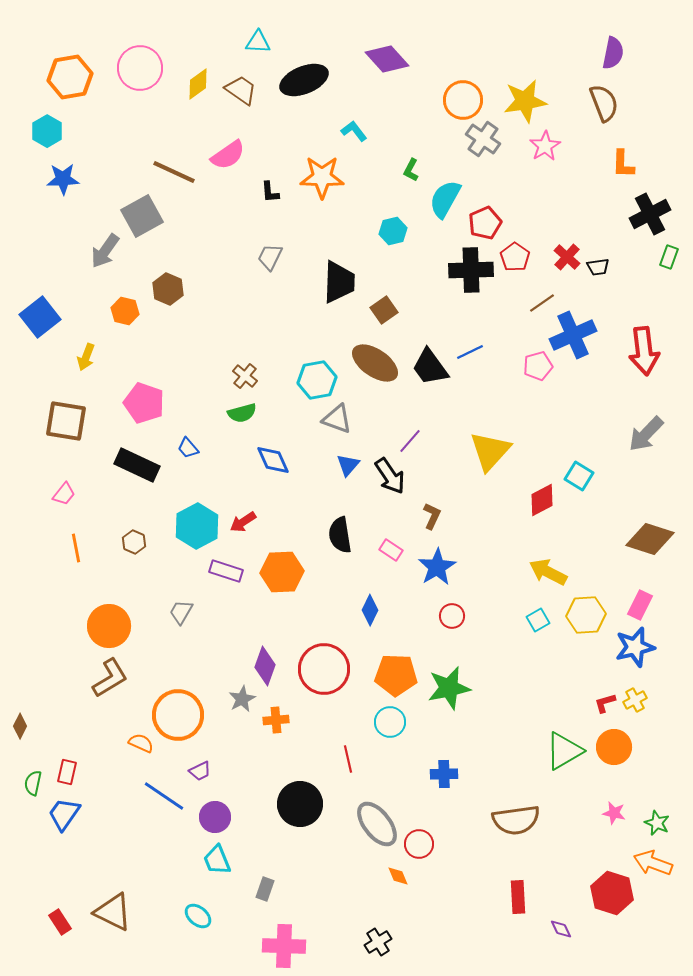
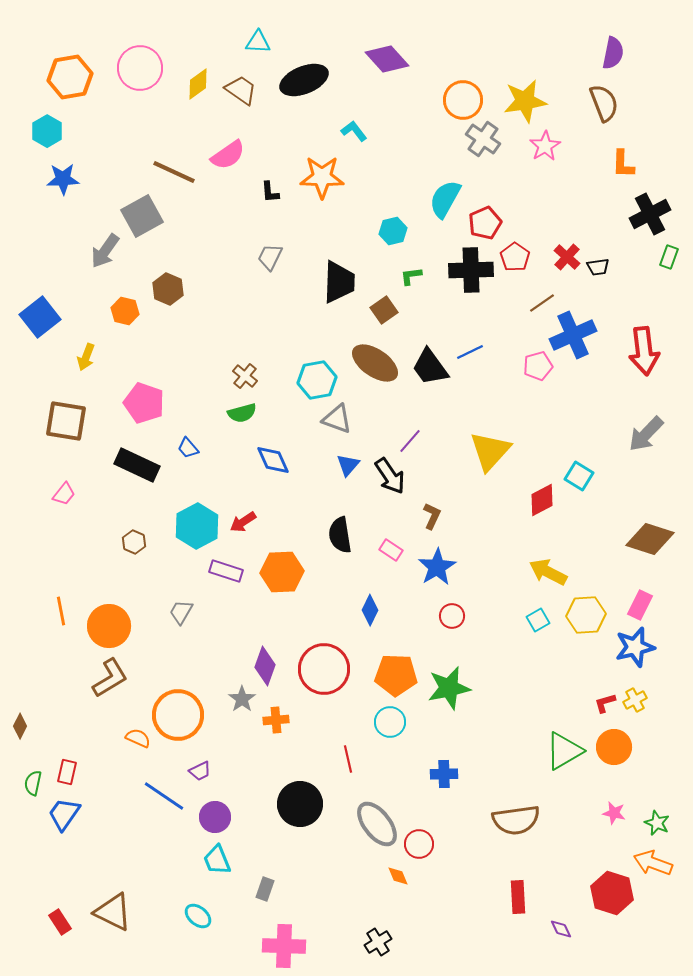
green L-shape at (411, 170): moved 106 px down; rotated 55 degrees clockwise
orange line at (76, 548): moved 15 px left, 63 px down
gray star at (242, 699): rotated 8 degrees counterclockwise
orange semicircle at (141, 743): moved 3 px left, 5 px up
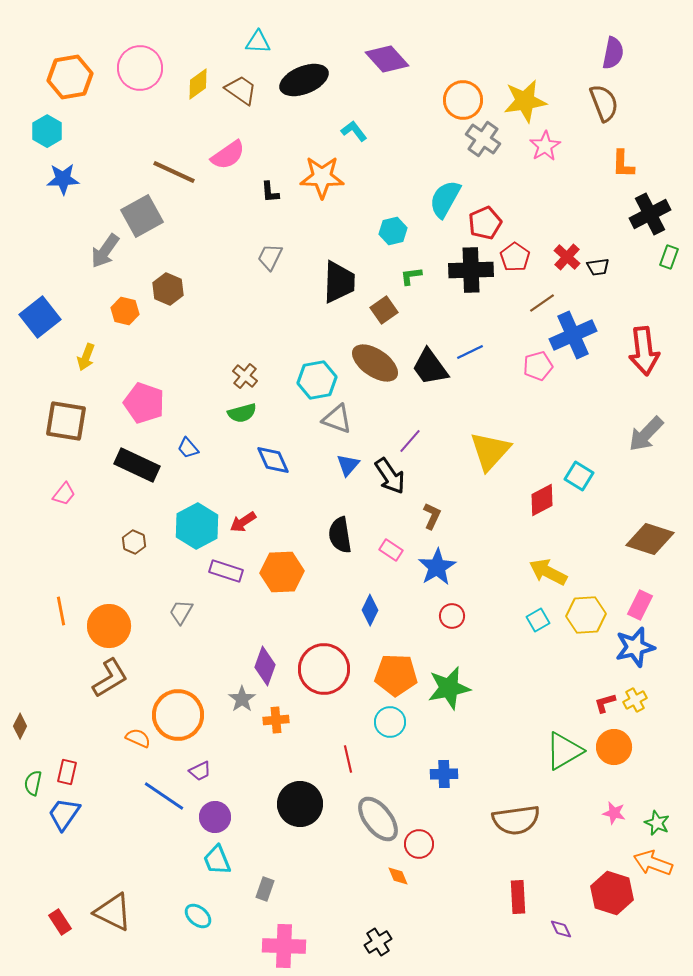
gray ellipse at (377, 824): moved 1 px right, 5 px up
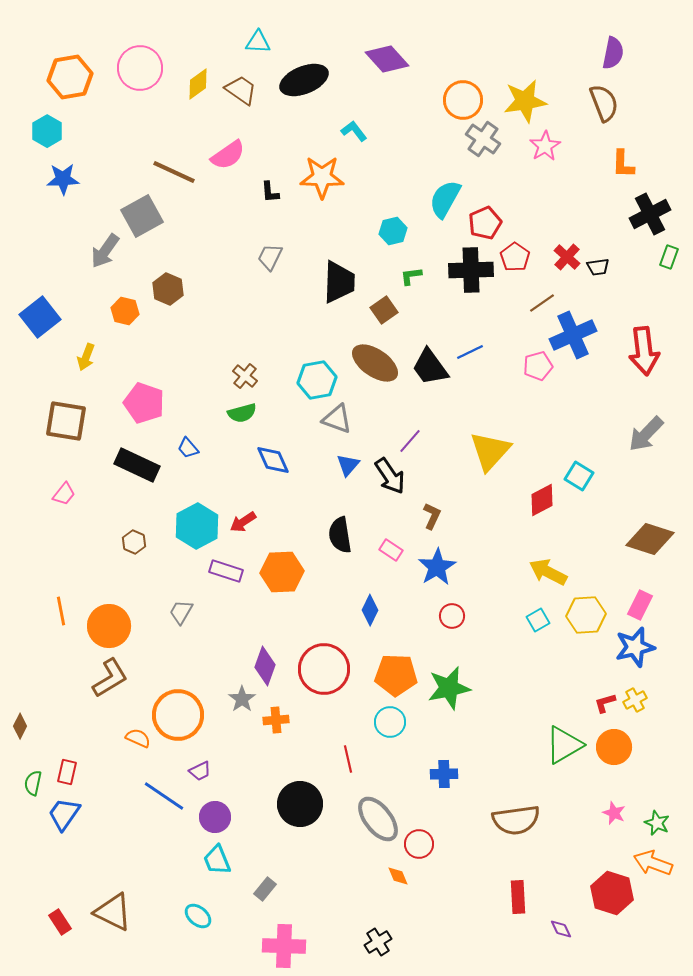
green triangle at (564, 751): moved 6 px up
pink star at (614, 813): rotated 10 degrees clockwise
gray rectangle at (265, 889): rotated 20 degrees clockwise
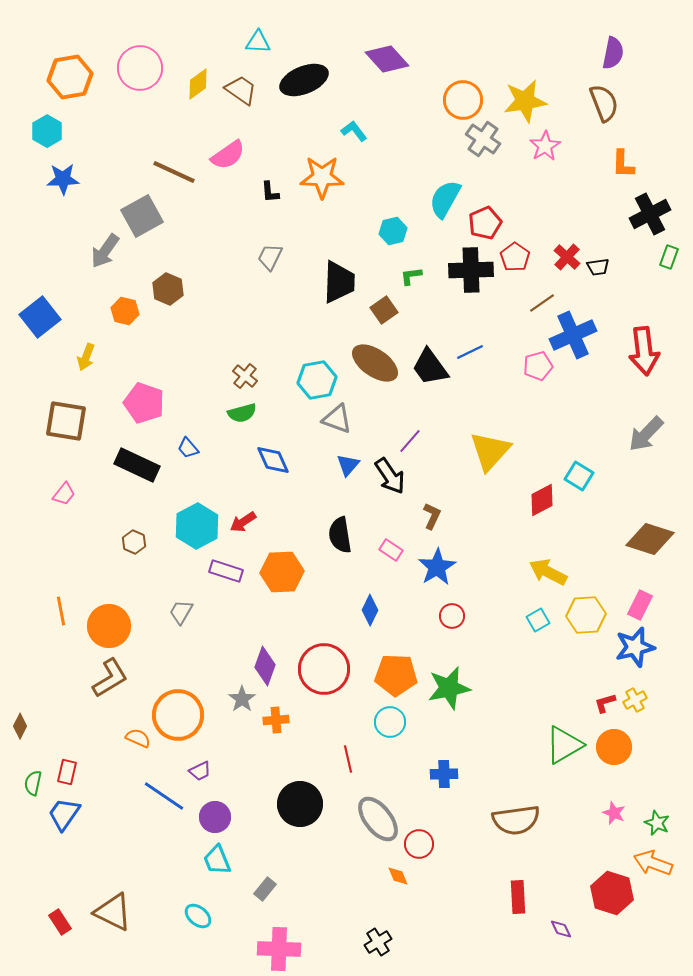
pink cross at (284, 946): moved 5 px left, 3 px down
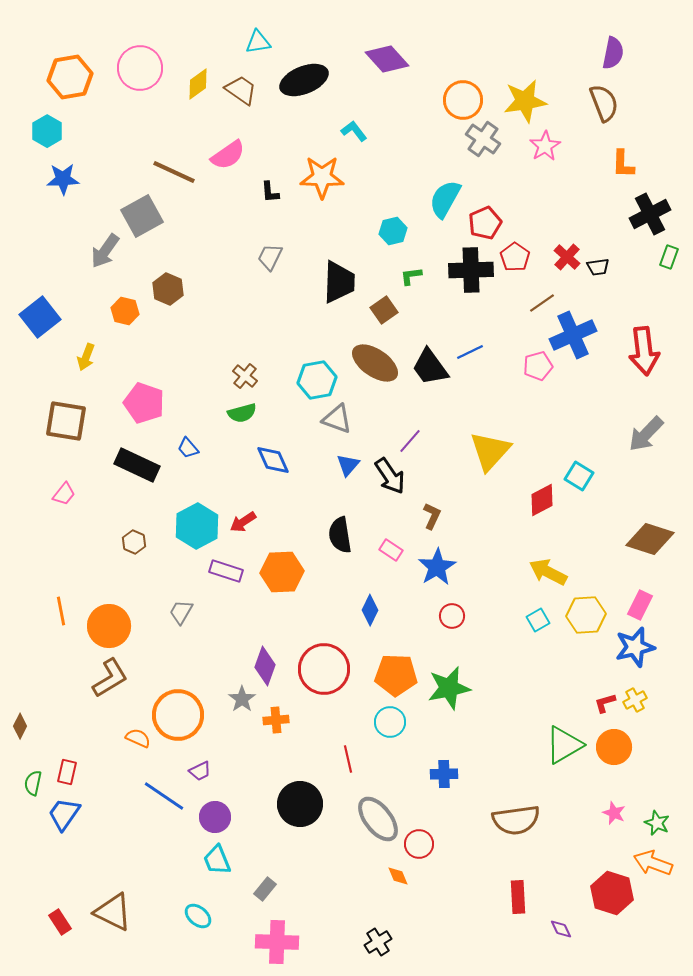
cyan triangle at (258, 42): rotated 12 degrees counterclockwise
pink cross at (279, 949): moved 2 px left, 7 px up
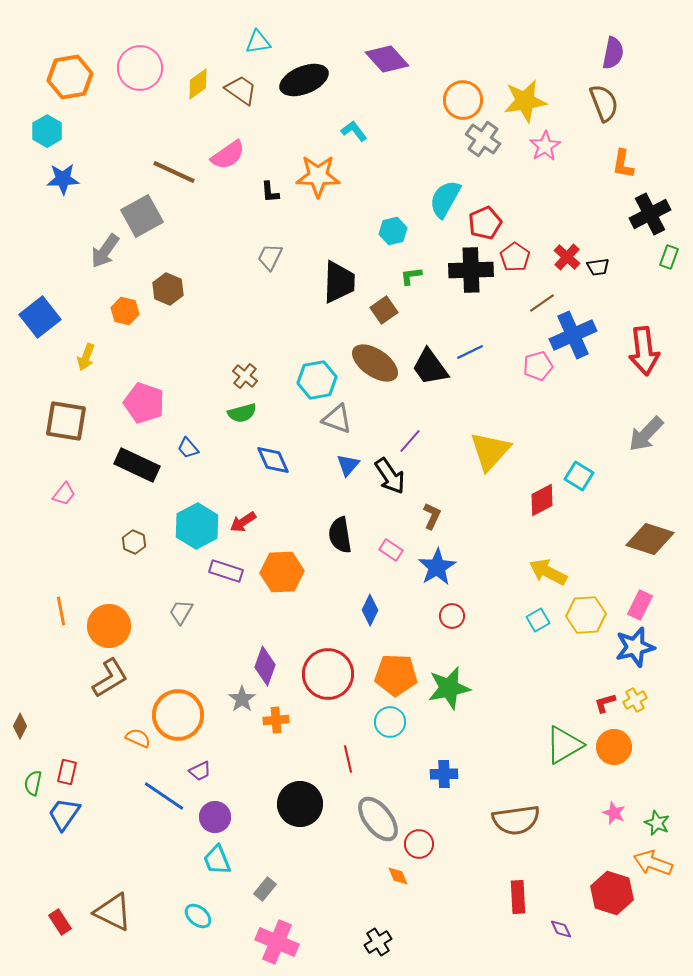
orange L-shape at (623, 164): rotated 8 degrees clockwise
orange star at (322, 177): moved 4 px left, 1 px up
red circle at (324, 669): moved 4 px right, 5 px down
pink cross at (277, 942): rotated 21 degrees clockwise
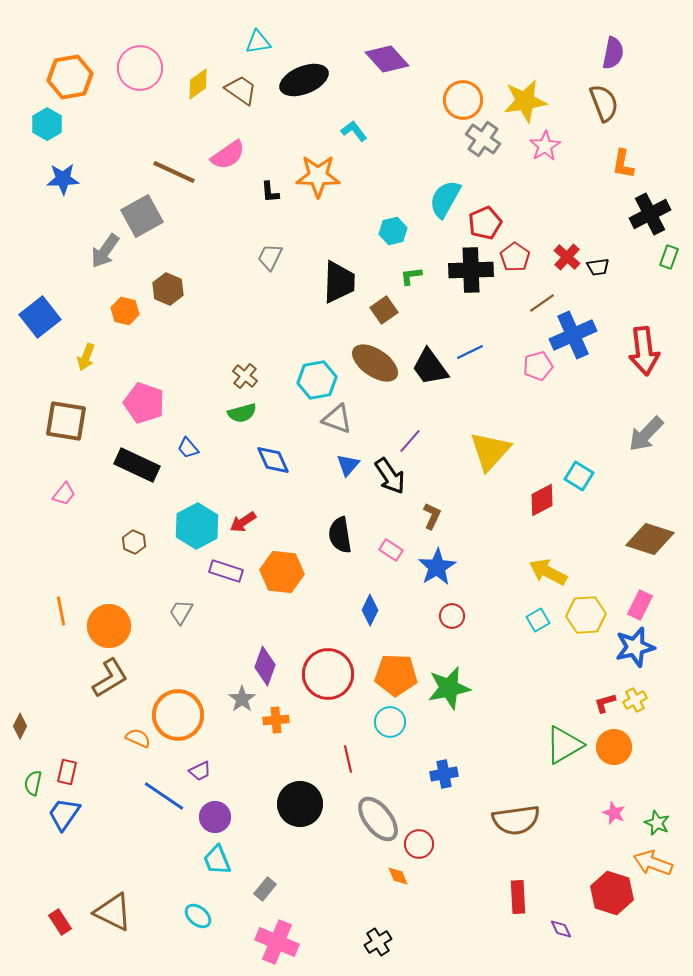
cyan hexagon at (47, 131): moved 7 px up
orange hexagon at (282, 572): rotated 9 degrees clockwise
blue cross at (444, 774): rotated 8 degrees counterclockwise
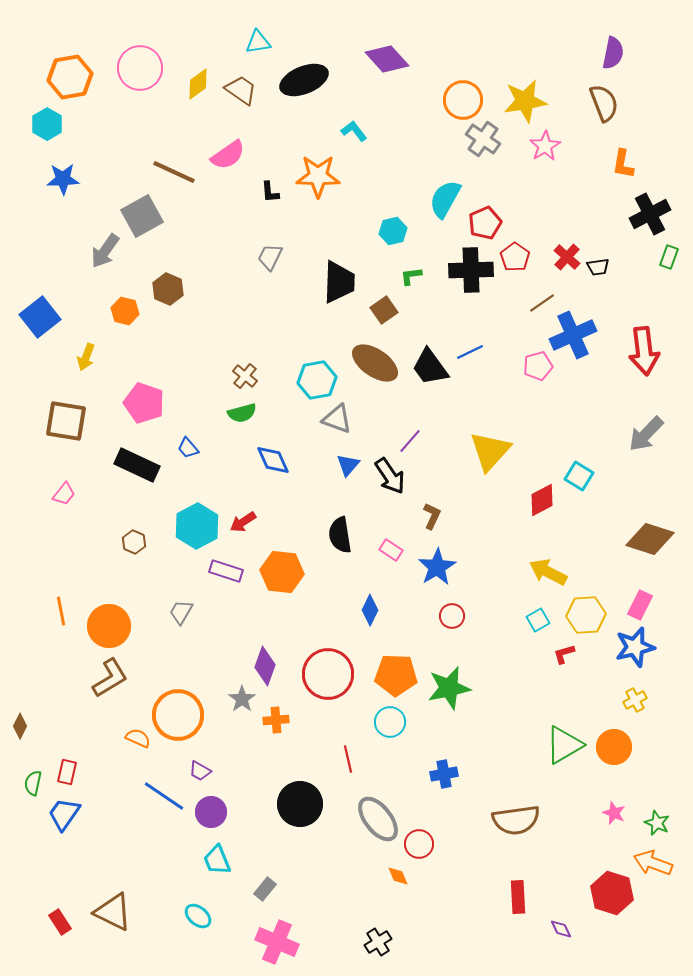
red L-shape at (605, 703): moved 41 px left, 49 px up
purple trapezoid at (200, 771): rotated 55 degrees clockwise
purple circle at (215, 817): moved 4 px left, 5 px up
